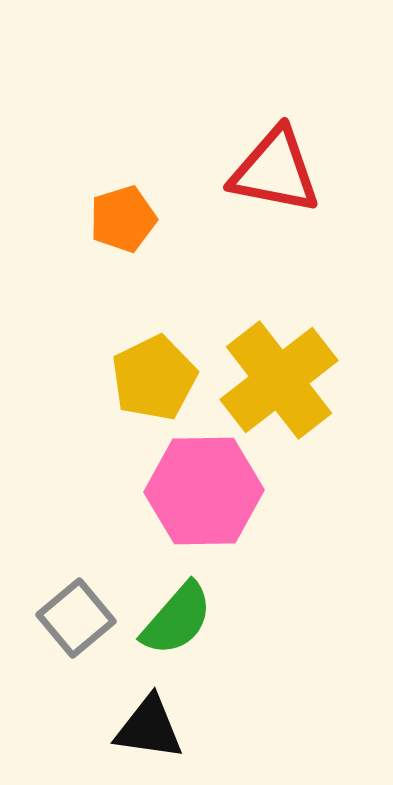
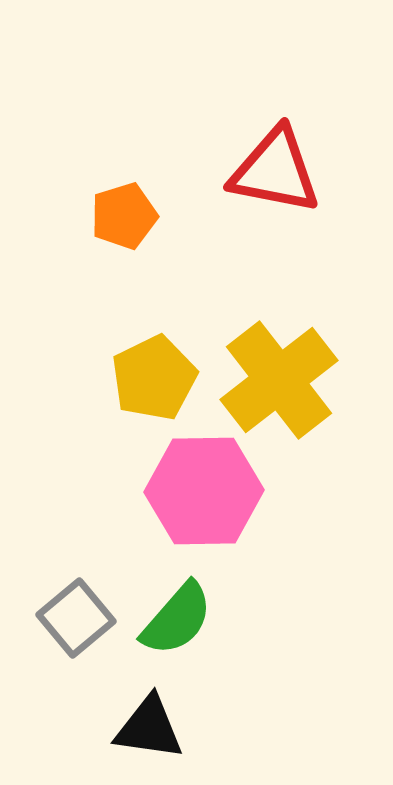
orange pentagon: moved 1 px right, 3 px up
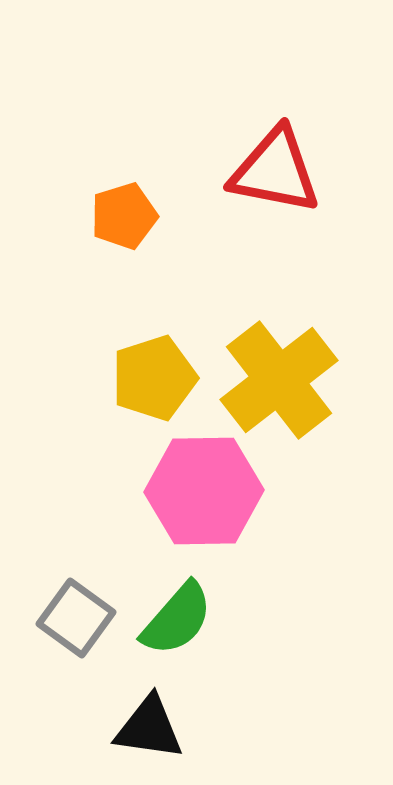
yellow pentagon: rotated 8 degrees clockwise
gray square: rotated 14 degrees counterclockwise
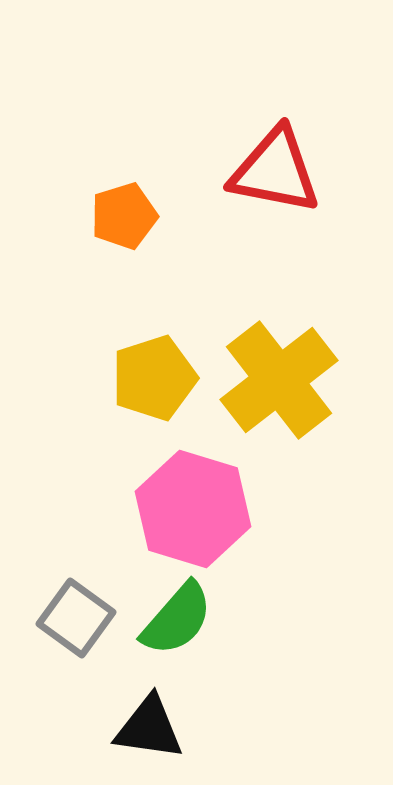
pink hexagon: moved 11 px left, 18 px down; rotated 18 degrees clockwise
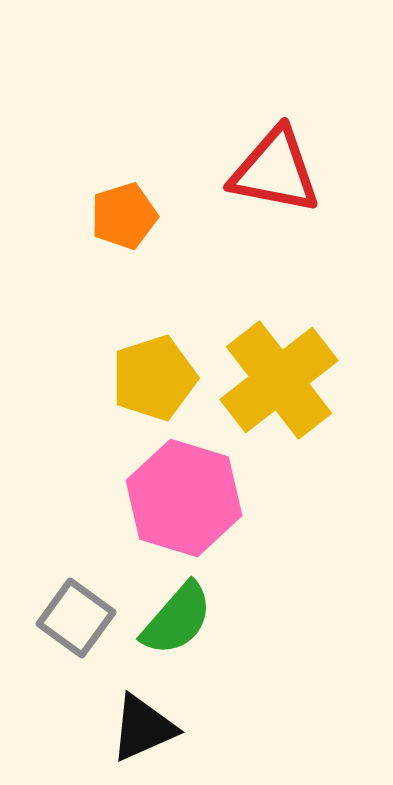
pink hexagon: moved 9 px left, 11 px up
black triangle: moved 6 px left; rotated 32 degrees counterclockwise
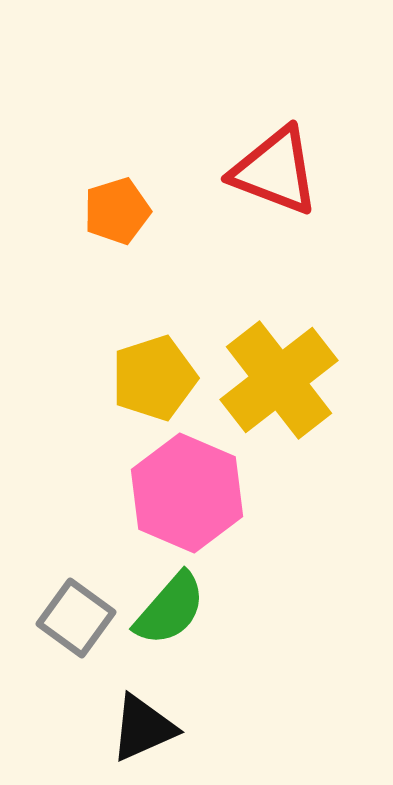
red triangle: rotated 10 degrees clockwise
orange pentagon: moved 7 px left, 5 px up
pink hexagon: moved 3 px right, 5 px up; rotated 6 degrees clockwise
green semicircle: moved 7 px left, 10 px up
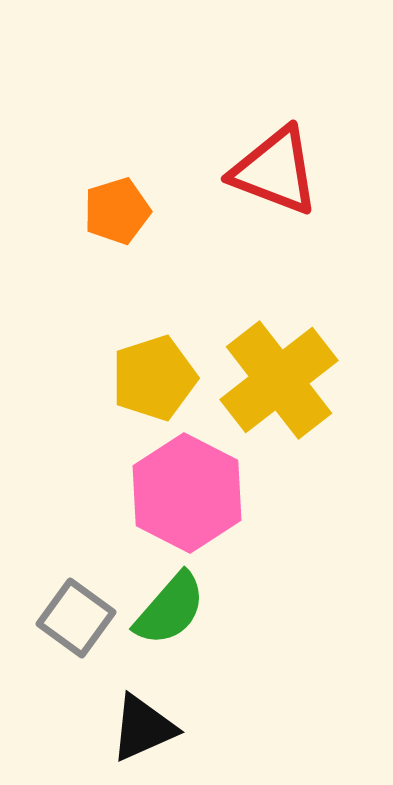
pink hexagon: rotated 4 degrees clockwise
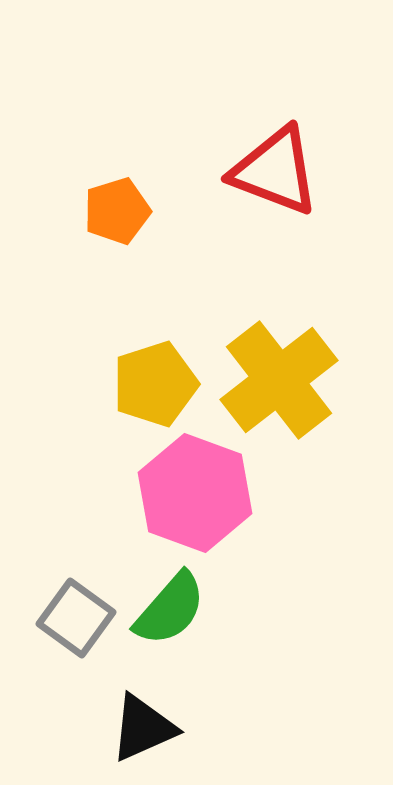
yellow pentagon: moved 1 px right, 6 px down
pink hexagon: moved 8 px right; rotated 7 degrees counterclockwise
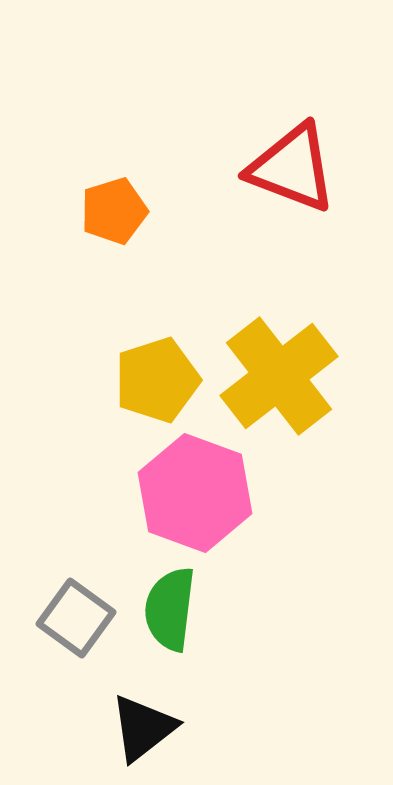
red triangle: moved 17 px right, 3 px up
orange pentagon: moved 3 px left
yellow cross: moved 4 px up
yellow pentagon: moved 2 px right, 4 px up
green semicircle: rotated 146 degrees clockwise
black triangle: rotated 14 degrees counterclockwise
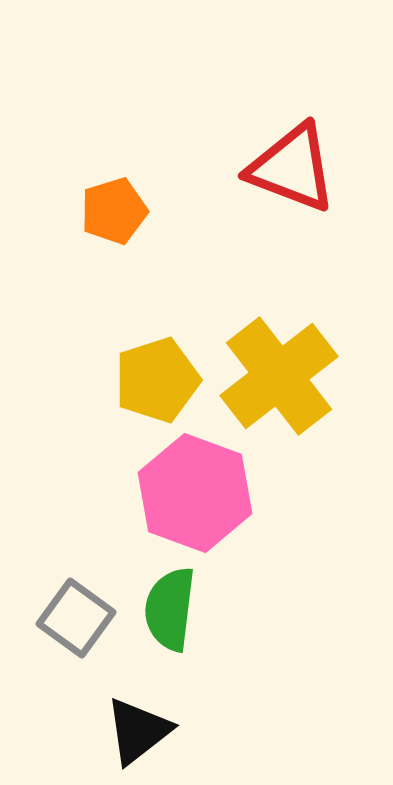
black triangle: moved 5 px left, 3 px down
